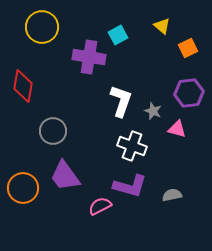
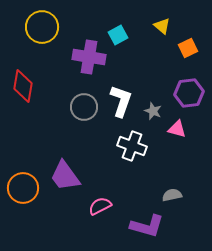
gray circle: moved 31 px right, 24 px up
purple L-shape: moved 17 px right, 40 px down
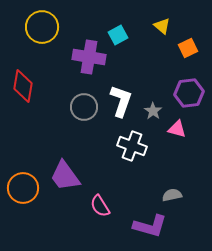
gray star: rotated 12 degrees clockwise
pink semicircle: rotated 95 degrees counterclockwise
purple L-shape: moved 3 px right
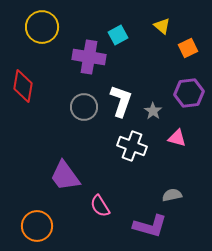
pink triangle: moved 9 px down
orange circle: moved 14 px right, 38 px down
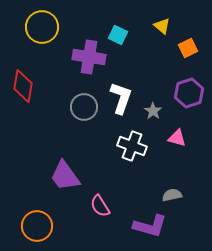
cyan square: rotated 36 degrees counterclockwise
purple hexagon: rotated 12 degrees counterclockwise
white L-shape: moved 3 px up
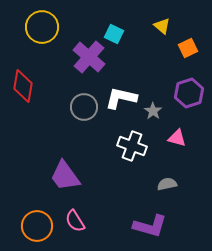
cyan square: moved 4 px left, 1 px up
purple cross: rotated 32 degrees clockwise
white L-shape: rotated 96 degrees counterclockwise
gray semicircle: moved 5 px left, 11 px up
pink semicircle: moved 25 px left, 15 px down
